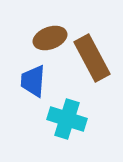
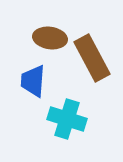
brown ellipse: rotated 28 degrees clockwise
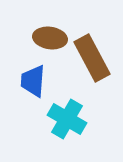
cyan cross: rotated 12 degrees clockwise
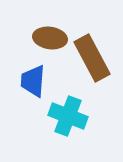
cyan cross: moved 1 px right, 3 px up; rotated 9 degrees counterclockwise
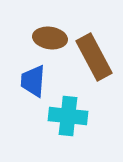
brown rectangle: moved 2 px right, 1 px up
cyan cross: rotated 15 degrees counterclockwise
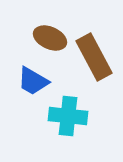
brown ellipse: rotated 16 degrees clockwise
blue trapezoid: rotated 64 degrees counterclockwise
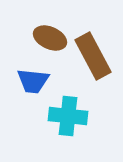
brown rectangle: moved 1 px left, 1 px up
blue trapezoid: rotated 24 degrees counterclockwise
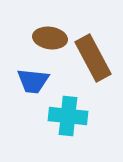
brown ellipse: rotated 16 degrees counterclockwise
brown rectangle: moved 2 px down
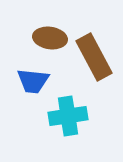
brown rectangle: moved 1 px right, 1 px up
cyan cross: rotated 15 degrees counterclockwise
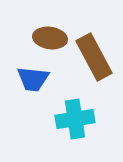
blue trapezoid: moved 2 px up
cyan cross: moved 7 px right, 3 px down
